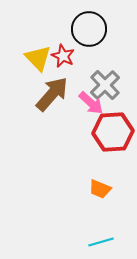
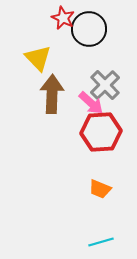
red star: moved 38 px up
brown arrow: rotated 39 degrees counterclockwise
red hexagon: moved 12 px left
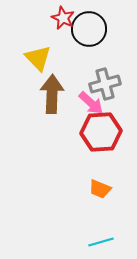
gray cross: moved 1 px up; rotated 28 degrees clockwise
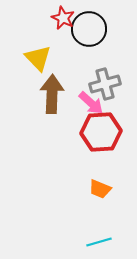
cyan line: moved 2 px left
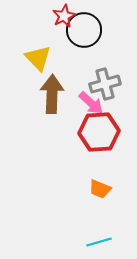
red star: moved 1 px right, 2 px up; rotated 20 degrees clockwise
black circle: moved 5 px left, 1 px down
red hexagon: moved 2 px left
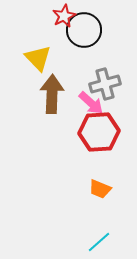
cyan line: rotated 25 degrees counterclockwise
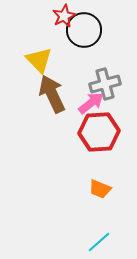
yellow triangle: moved 1 px right, 2 px down
brown arrow: rotated 27 degrees counterclockwise
pink arrow: rotated 80 degrees counterclockwise
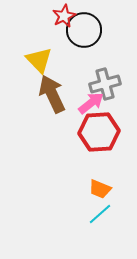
cyan line: moved 1 px right, 28 px up
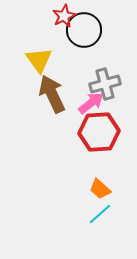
yellow triangle: rotated 8 degrees clockwise
orange trapezoid: rotated 20 degrees clockwise
